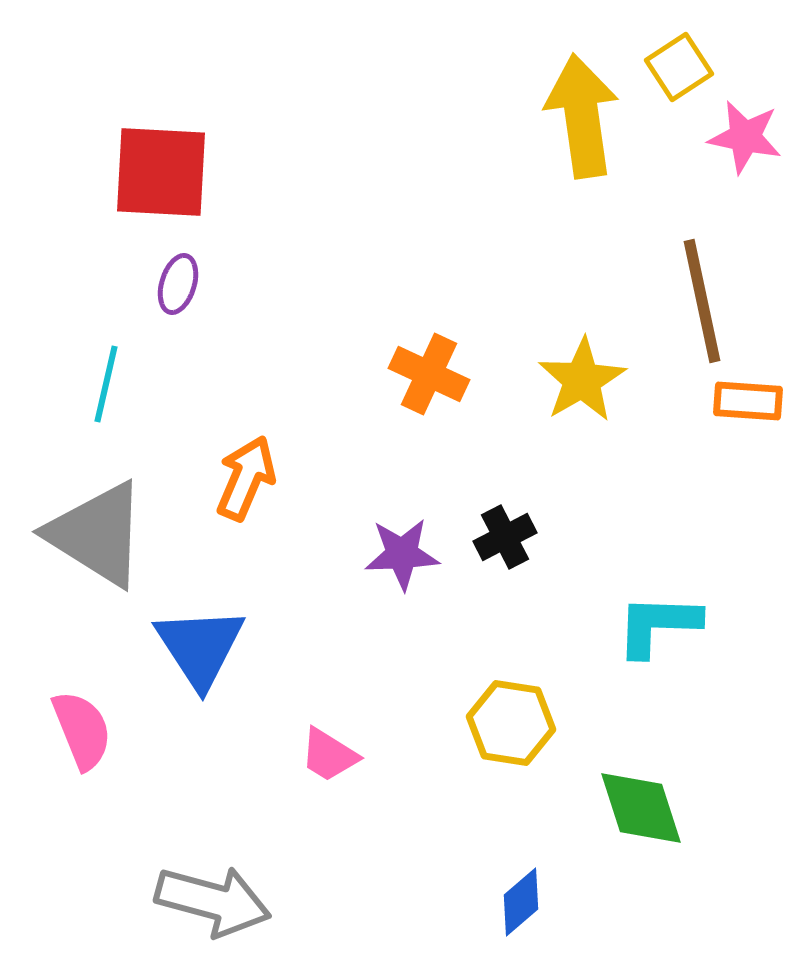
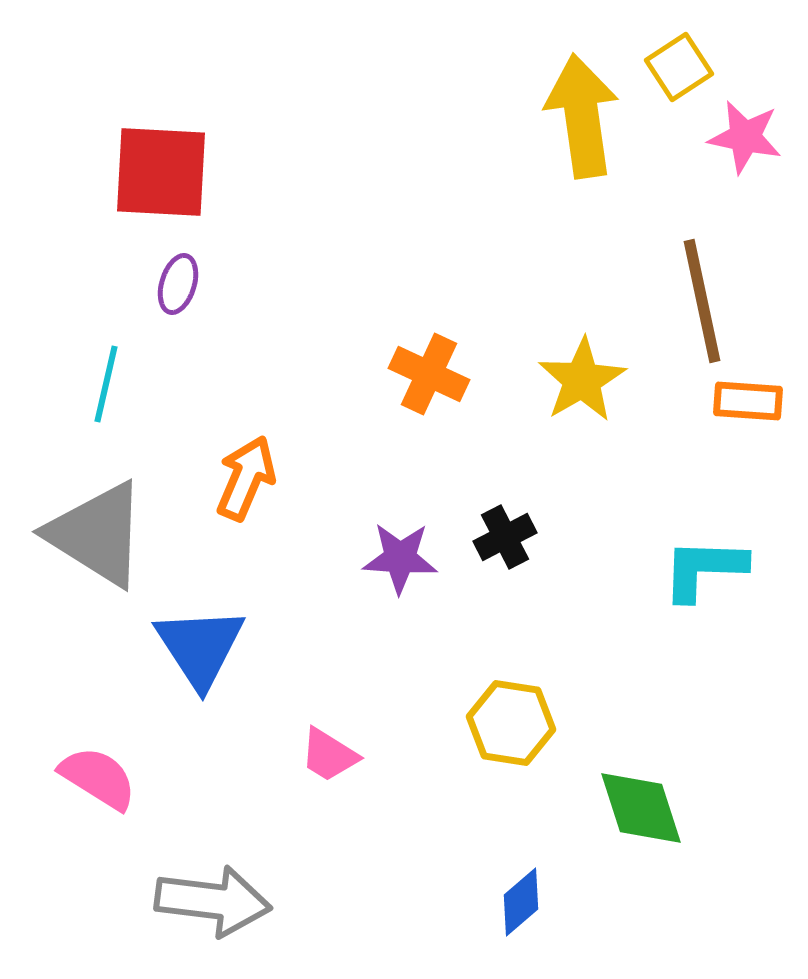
purple star: moved 2 px left, 4 px down; rotated 6 degrees clockwise
cyan L-shape: moved 46 px right, 56 px up
pink semicircle: moved 16 px right, 48 px down; rotated 36 degrees counterclockwise
gray arrow: rotated 8 degrees counterclockwise
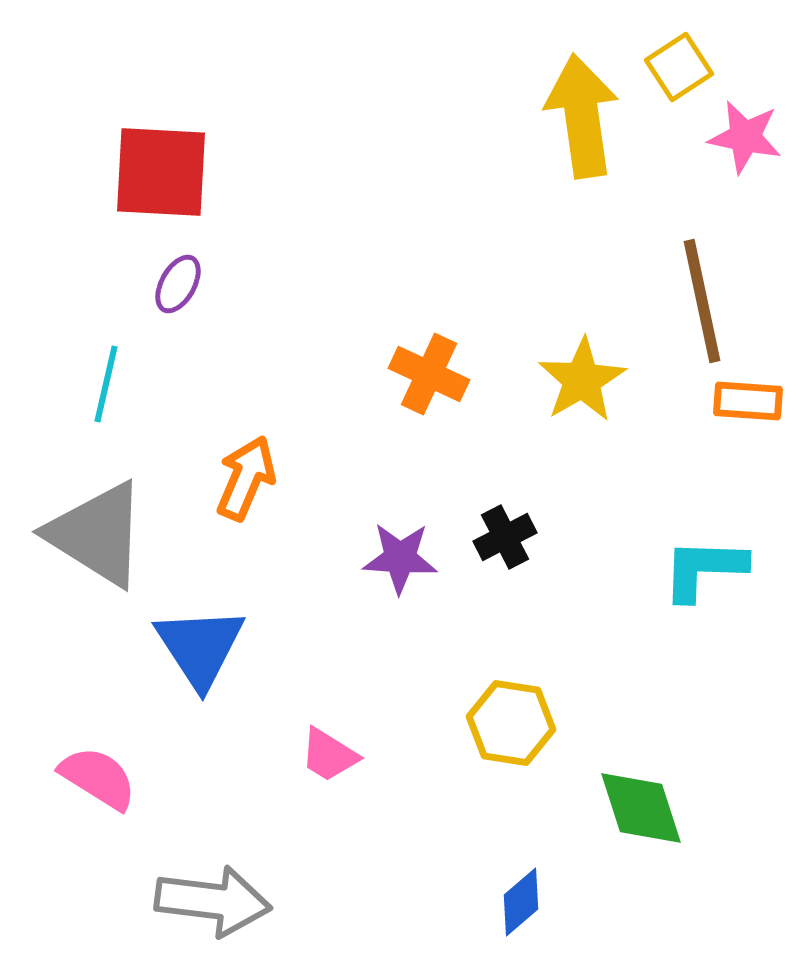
purple ellipse: rotated 12 degrees clockwise
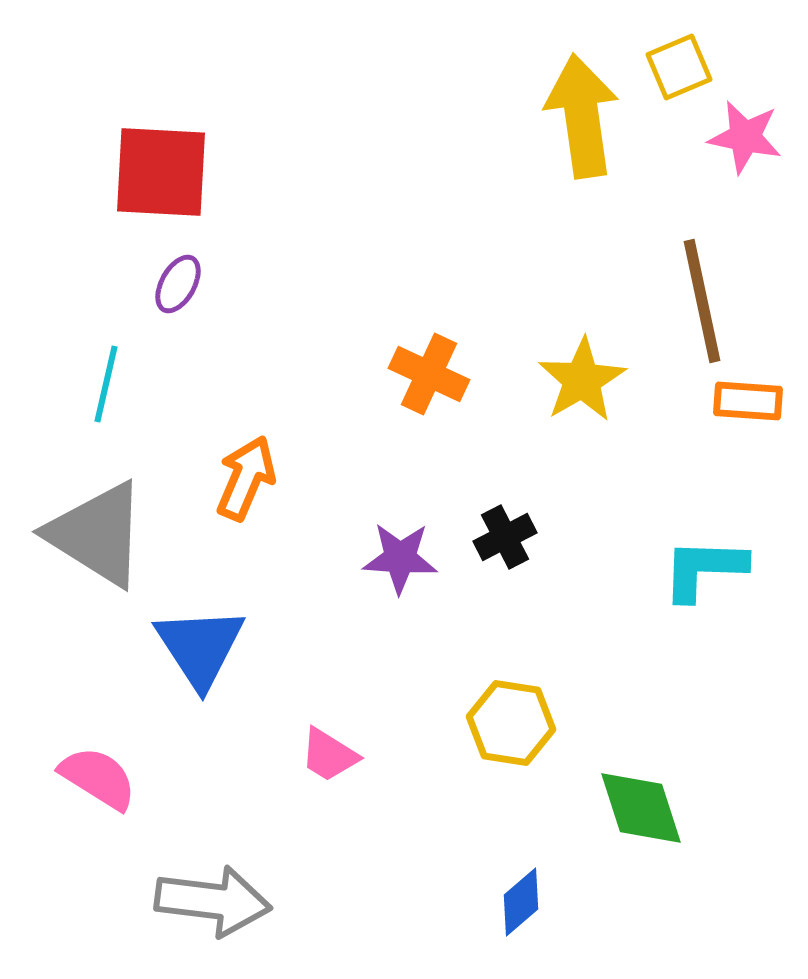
yellow square: rotated 10 degrees clockwise
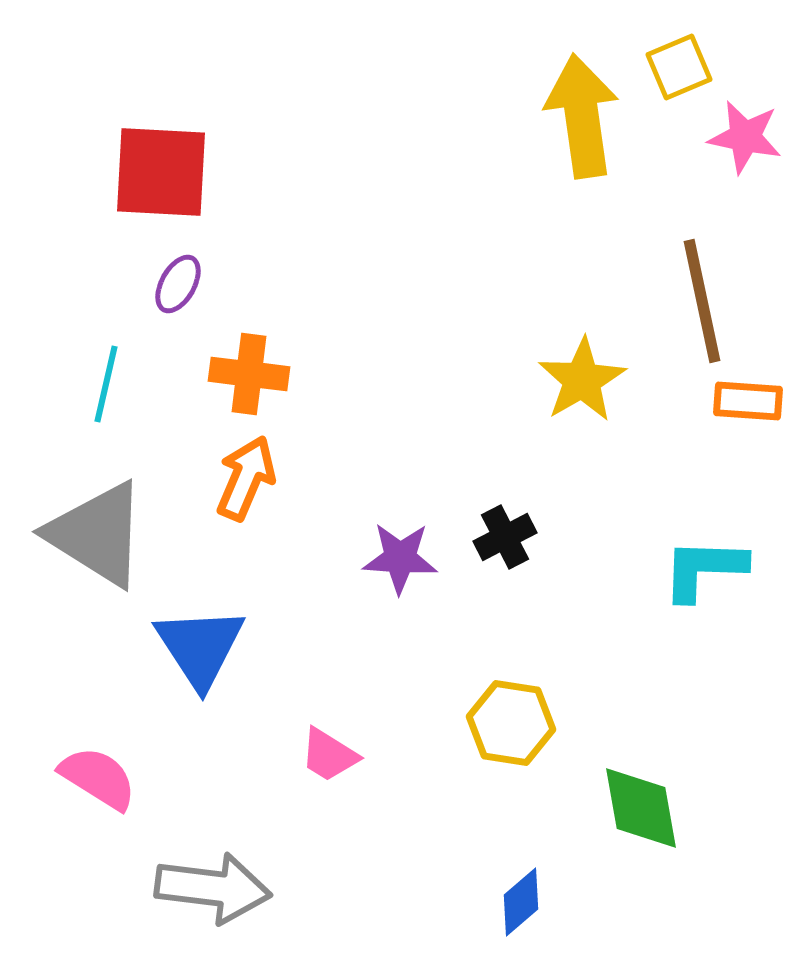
orange cross: moved 180 px left; rotated 18 degrees counterclockwise
green diamond: rotated 8 degrees clockwise
gray arrow: moved 13 px up
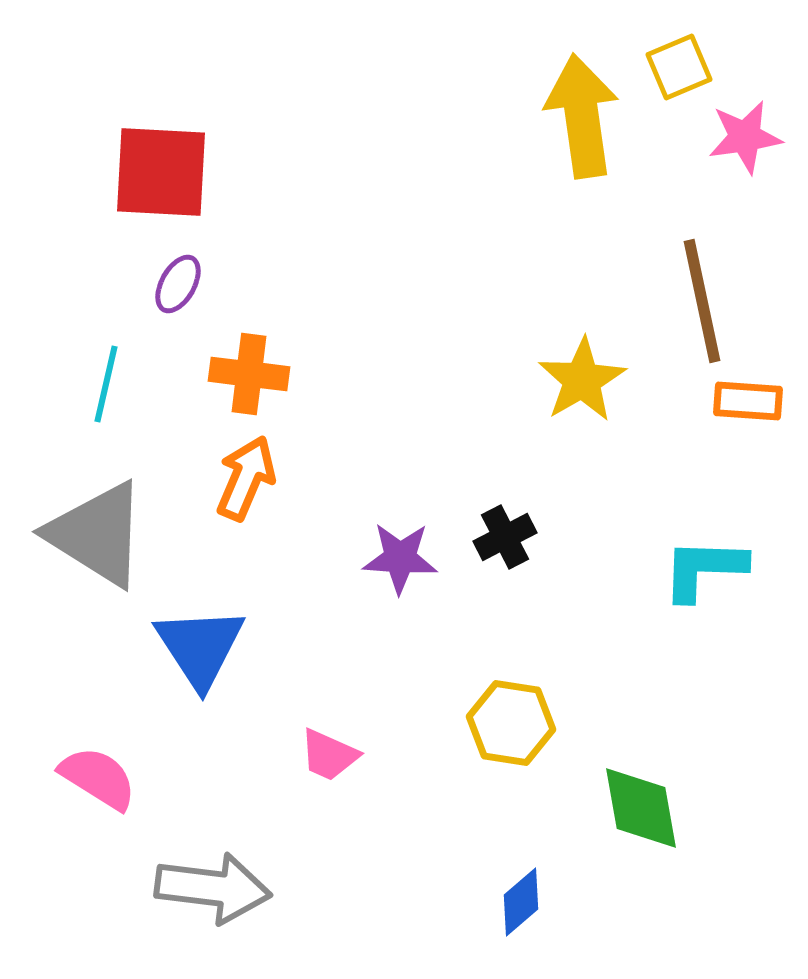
pink star: rotated 20 degrees counterclockwise
pink trapezoid: rotated 8 degrees counterclockwise
